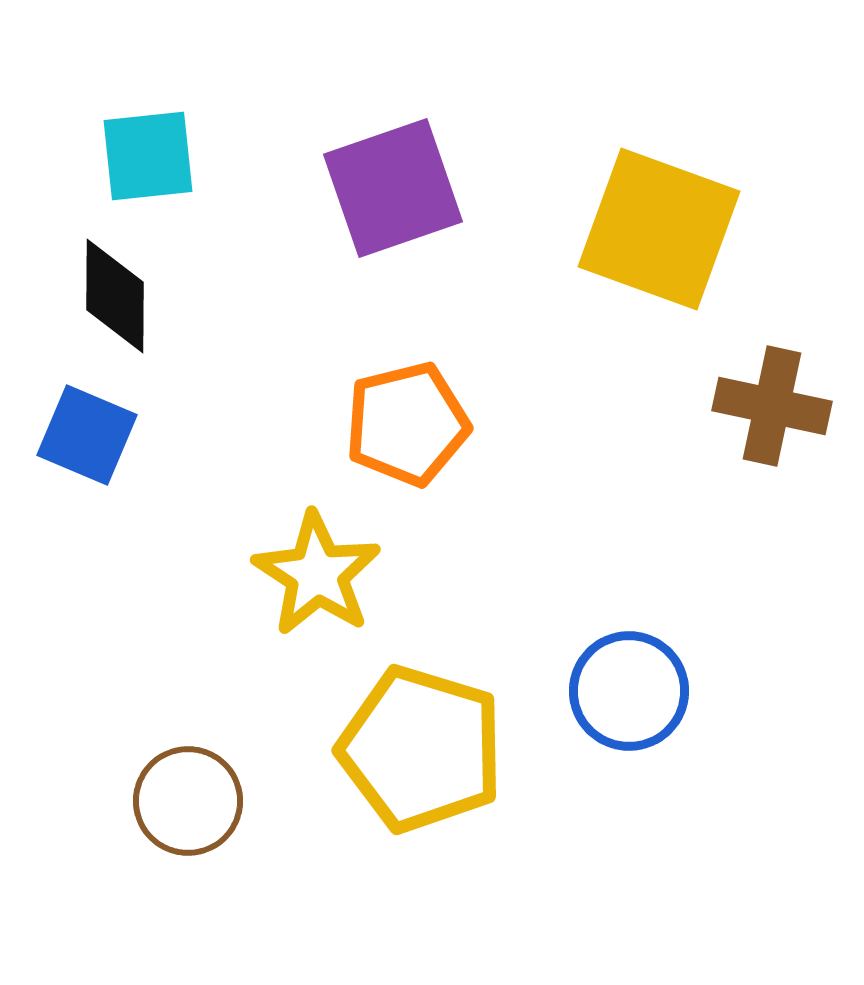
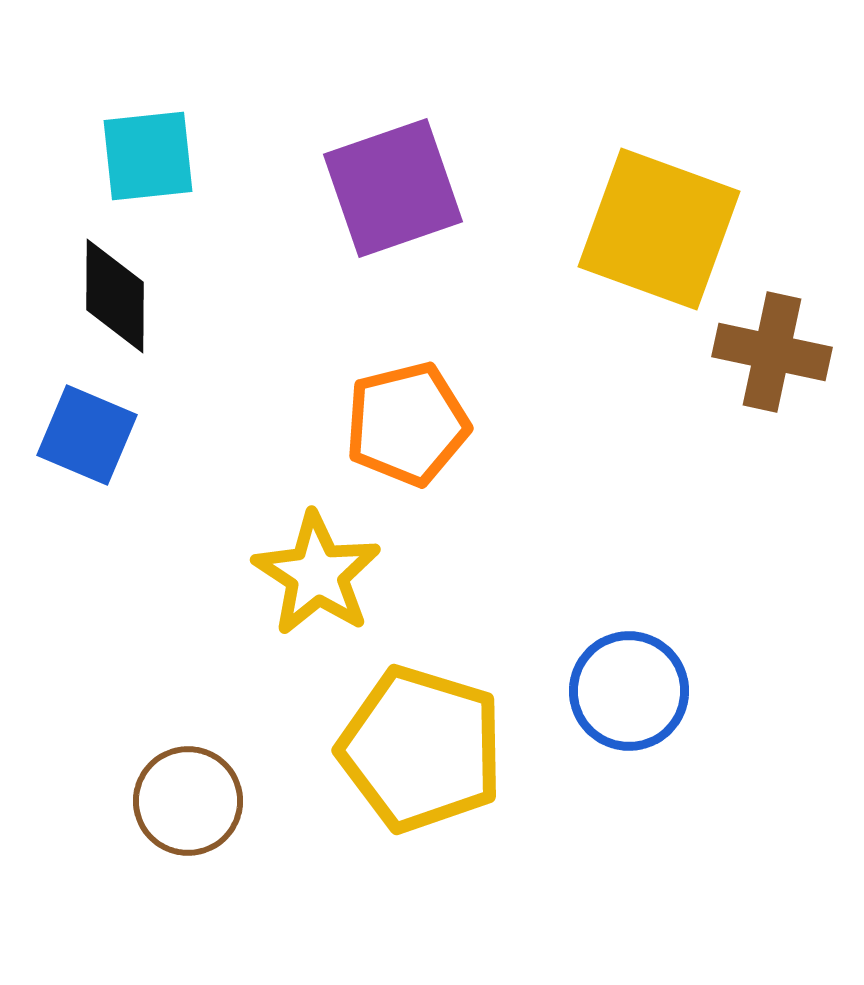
brown cross: moved 54 px up
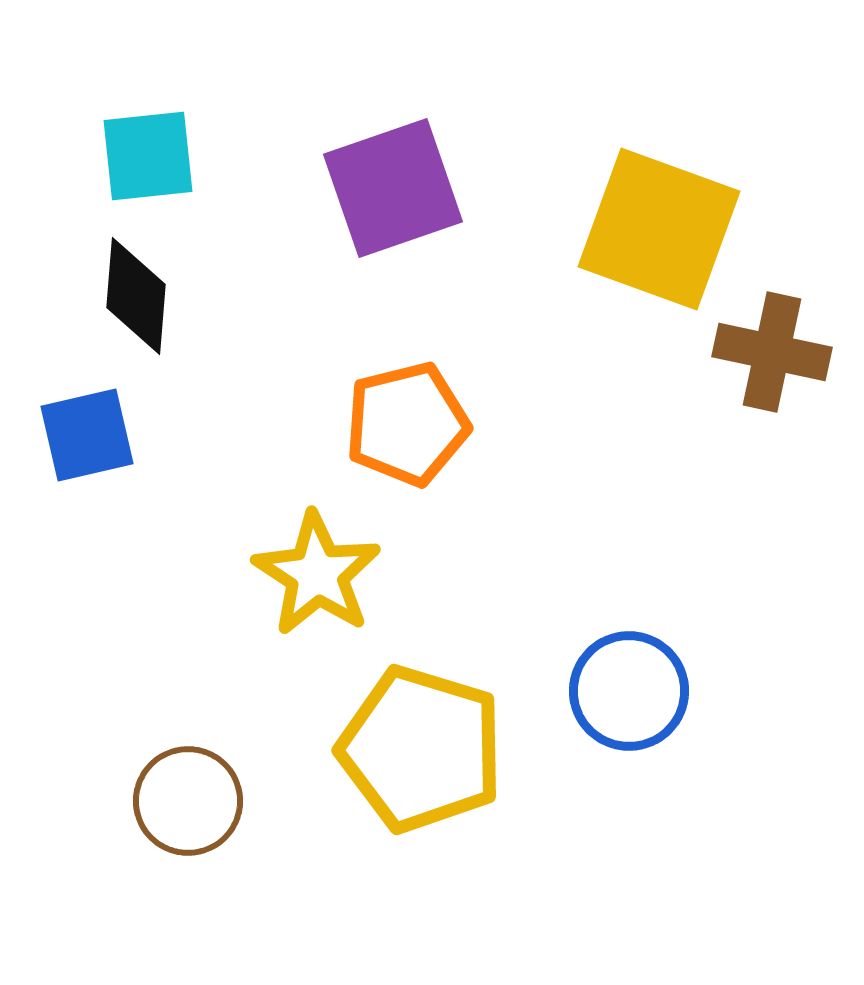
black diamond: moved 21 px right; rotated 4 degrees clockwise
blue square: rotated 36 degrees counterclockwise
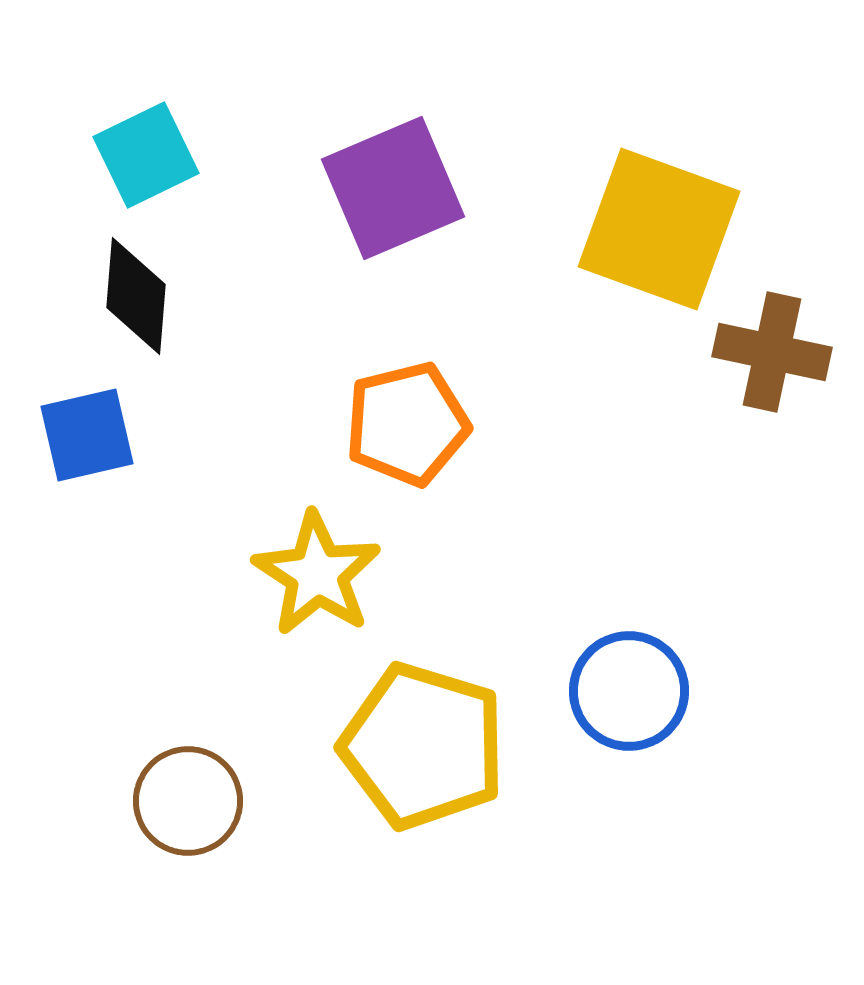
cyan square: moved 2 px left, 1 px up; rotated 20 degrees counterclockwise
purple square: rotated 4 degrees counterclockwise
yellow pentagon: moved 2 px right, 3 px up
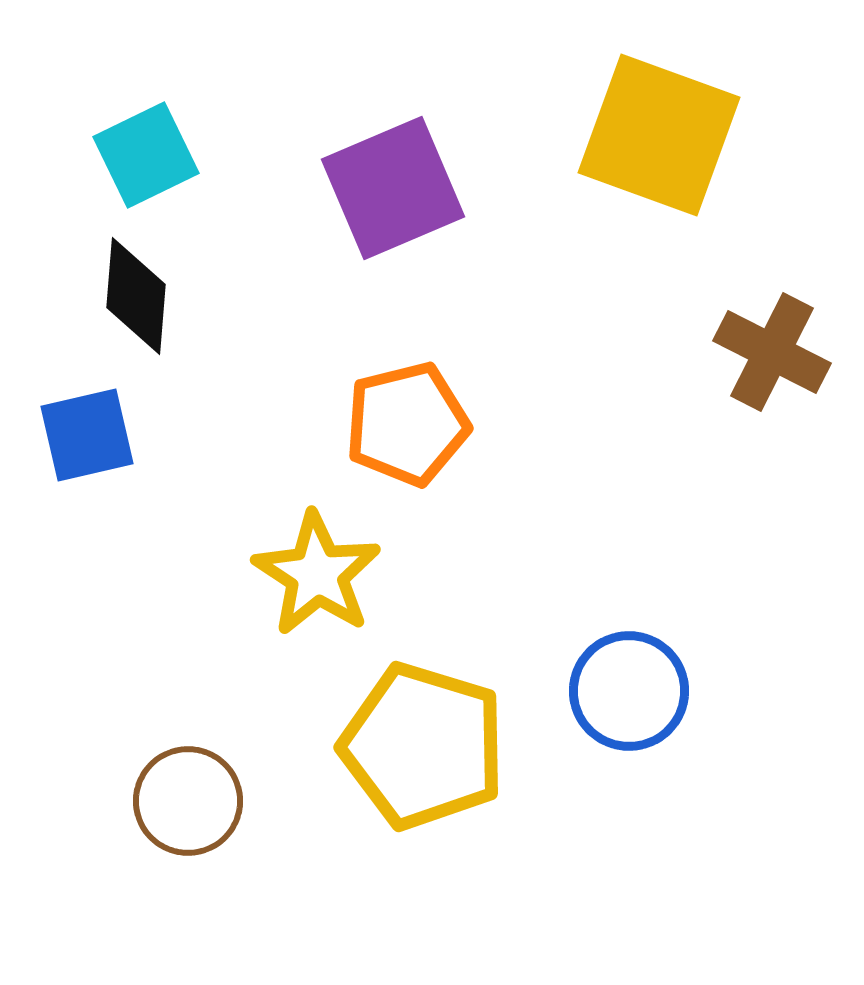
yellow square: moved 94 px up
brown cross: rotated 15 degrees clockwise
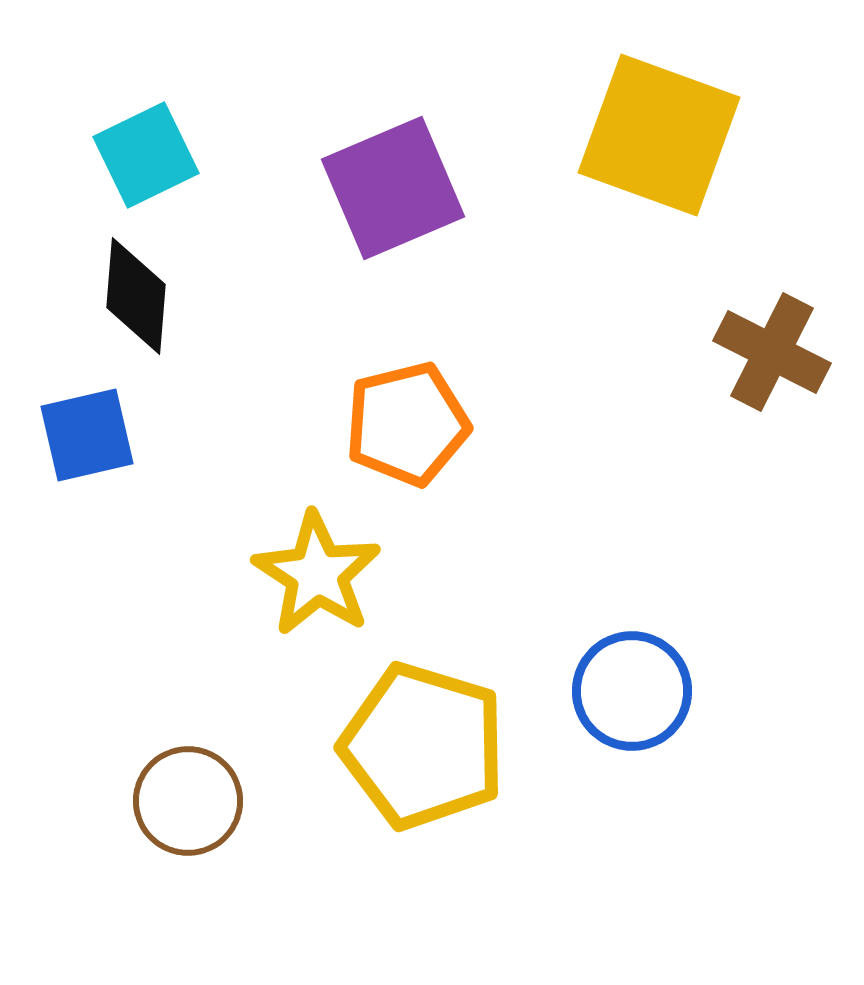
blue circle: moved 3 px right
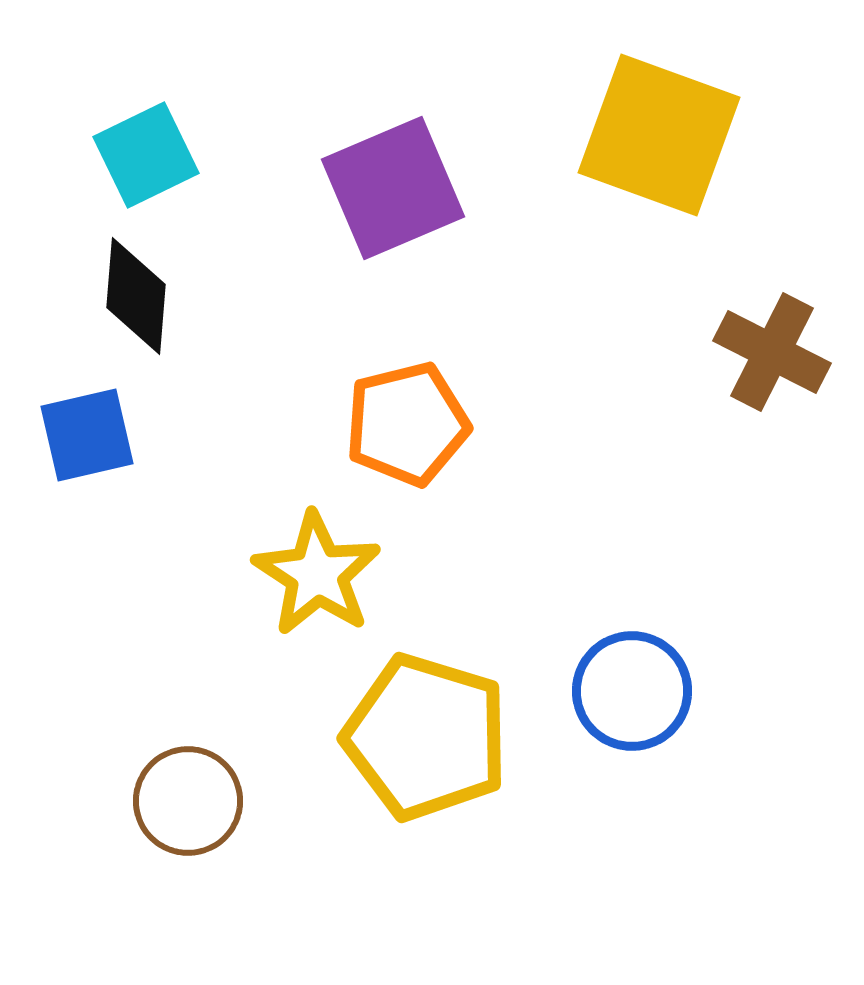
yellow pentagon: moved 3 px right, 9 px up
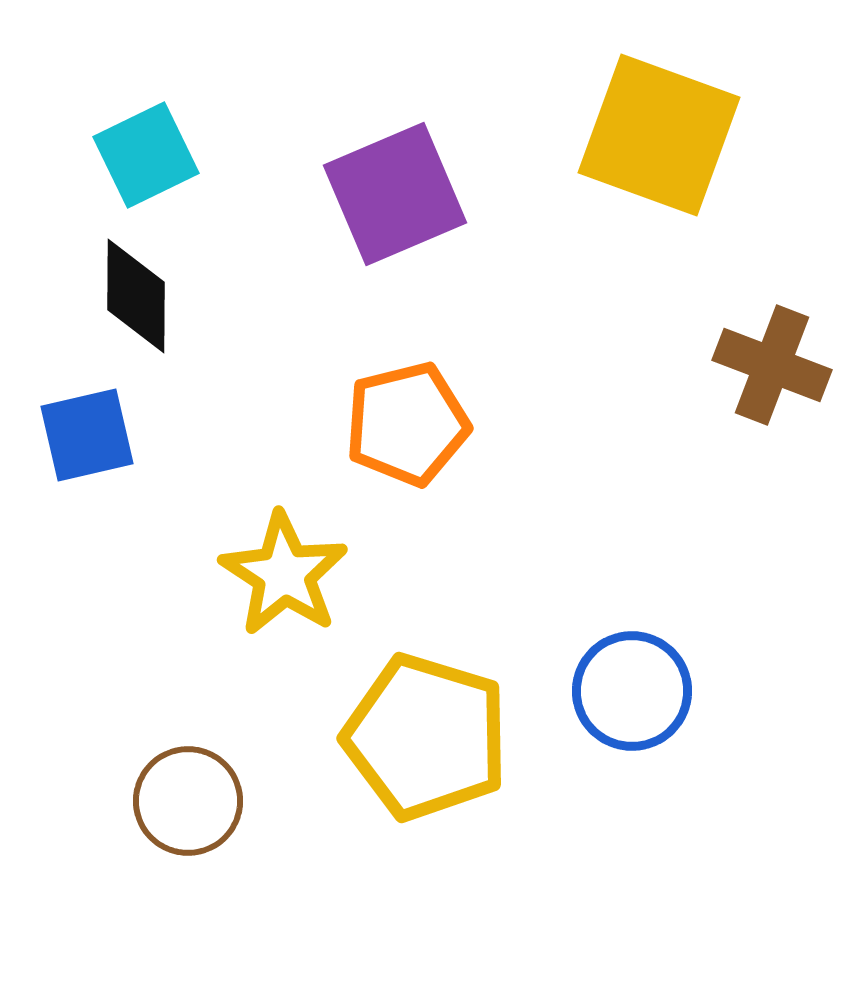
purple square: moved 2 px right, 6 px down
black diamond: rotated 4 degrees counterclockwise
brown cross: moved 13 px down; rotated 6 degrees counterclockwise
yellow star: moved 33 px left
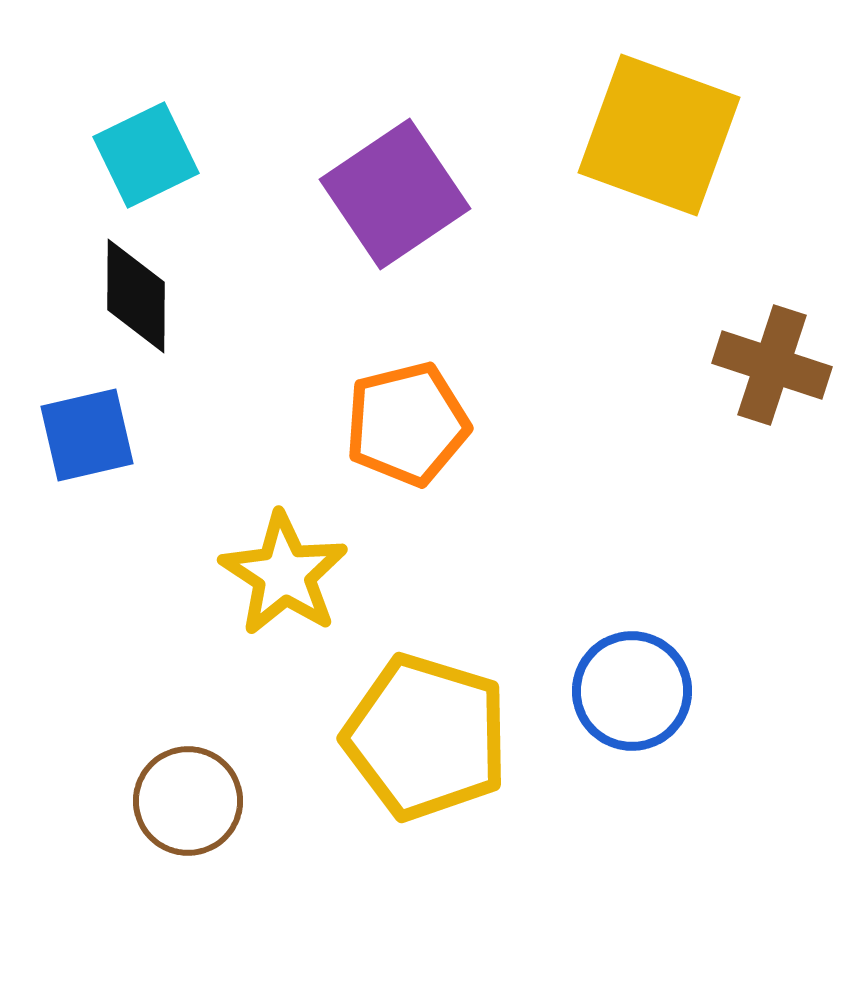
purple square: rotated 11 degrees counterclockwise
brown cross: rotated 3 degrees counterclockwise
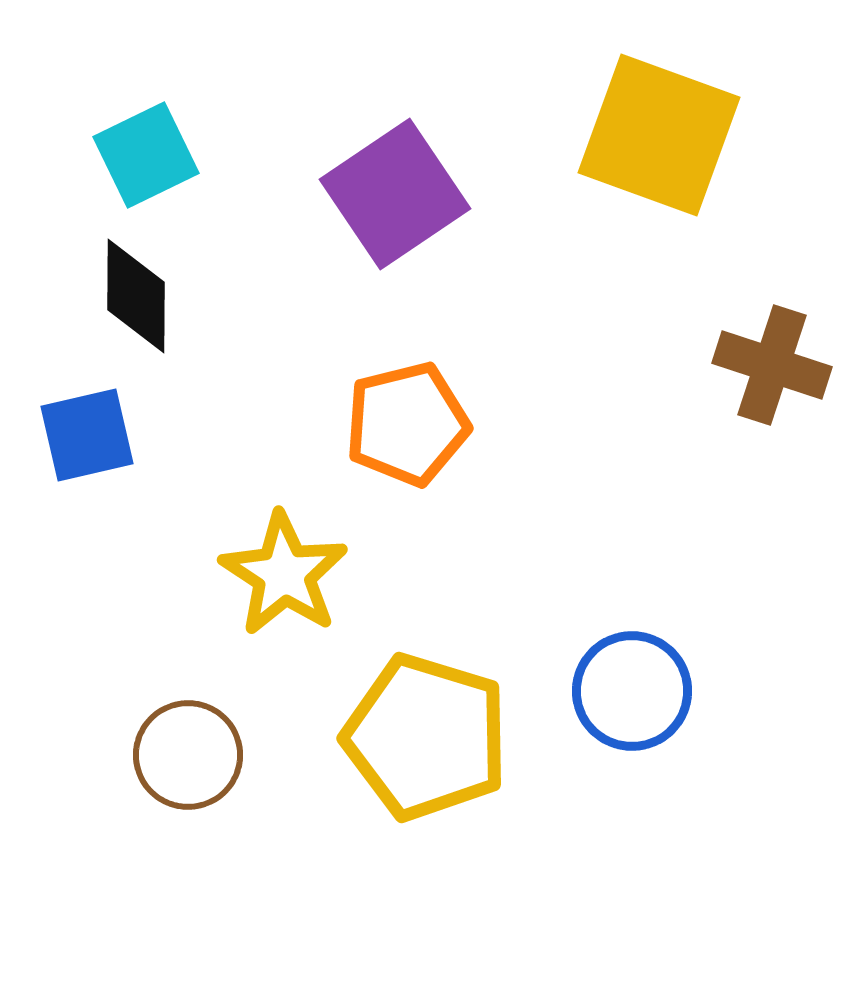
brown circle: moved 46 px up
